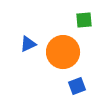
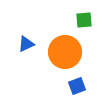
blue triangle: moved 2 px left
orange circle: moved 2 px right
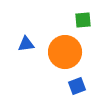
green square: moved 1 px left
blue triangle: rotated 18 degrees clockwise
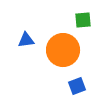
blue triangle: moved 4 px up
orange circle: moved 2 px left, 2 px up
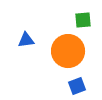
orange circle: moved 5 px right, 1 px down
